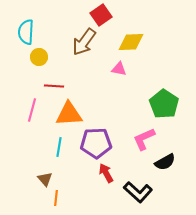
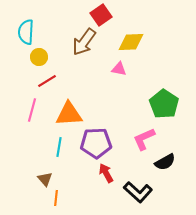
red line: moved 7 px left, 5 px up; rotated 36 degrees counterclockwise
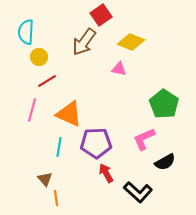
yellow diamond: rotated 24 degrees clockwise
orange triangle: rotated 28 degrees clockwise
orange line: rotated 14 degrees counterclockwise
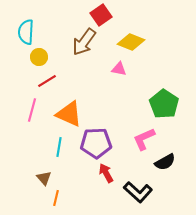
brown triangle: moved 1 px left, 1 px up
orange line: rotated 21 degrees clockwise
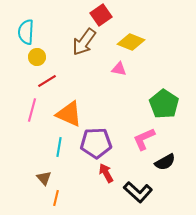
yellow circle: moved 2 px left
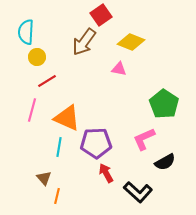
orange triangle: moved 2 px left, 4 px down
orange line: moved 1 px right, 2 px up
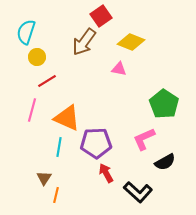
red square: moved 1 px down
cyan semicircle: rotated 15 degrees clockwise
brown triangle: rotated 14 degrees clockwise
orange line: moved 1 px left, 1 px up
